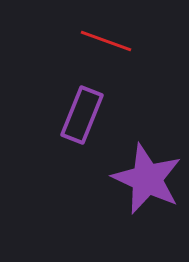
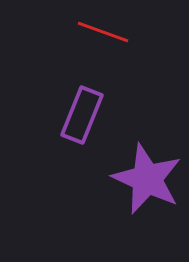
red line: moved 3 px left, 9 px up
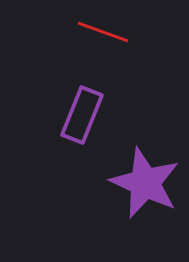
purple star: moved 2 px left, 4 px down
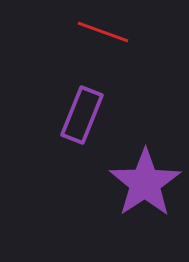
purple star: rotated 14 degrees clockwise
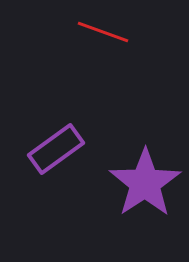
purple rectangle: moved 26 px left, 34 px down; rotated 32 degrees clockwise
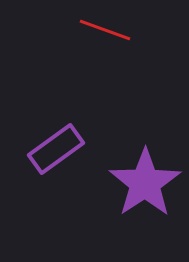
red line: moved 2 px right, 2 px up
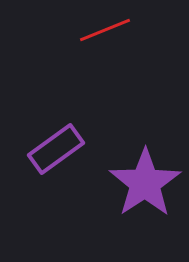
red line: rotated 42 degrees counterclockwise
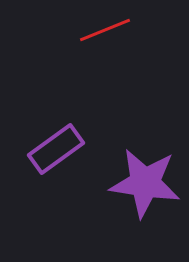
purple star: rotated 30 degrees counterclockwise
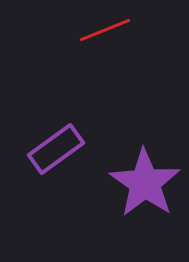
purple star: rotated 26 degrees clockwise
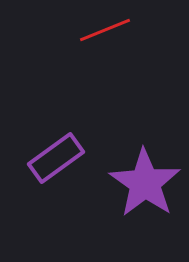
purple rectangle: moved 9 px down
